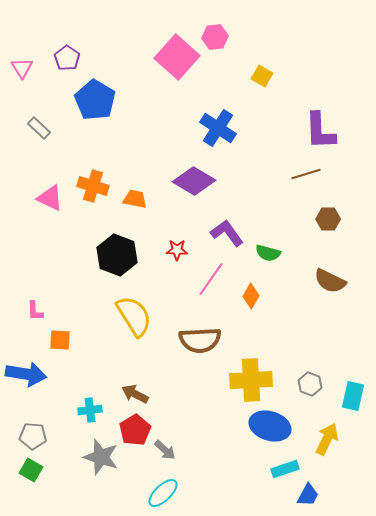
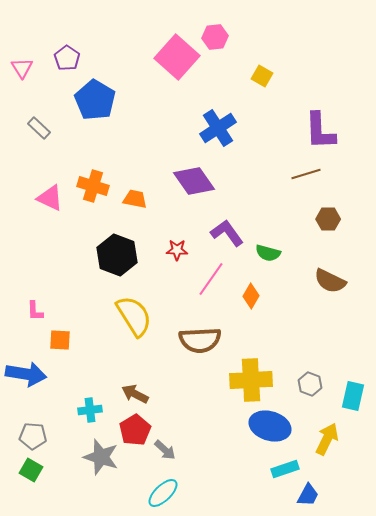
blue cross at (218, 128): rotated 24 degrees clockwise
purple diamond at (194, 181): rotated 24 degrees clockwise
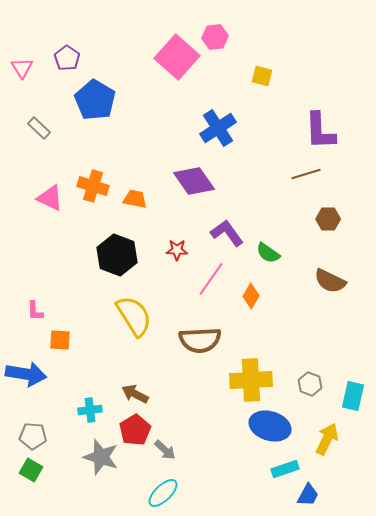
yellow square at (262, 76): rotated 15 degrees counterclockwise
green semicircle at (268, 253): rotated 20 degrees clockwise
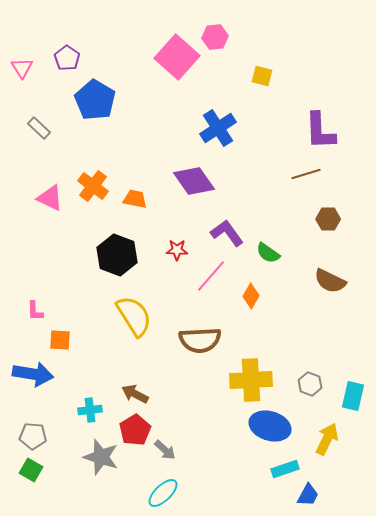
orange cross at (93, 186): rotated 20 degrees clockwise
pink line at (211, 279): moved 3 px up; rotated 6 degrees clockwise
blue arrow at (26, 374): moved 7 px right
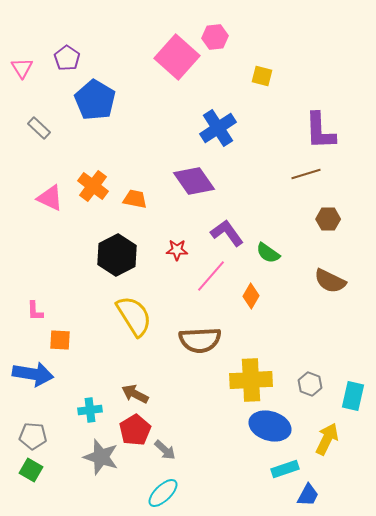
black hexagon at (117, 255): rotated 12 degrees clockwise
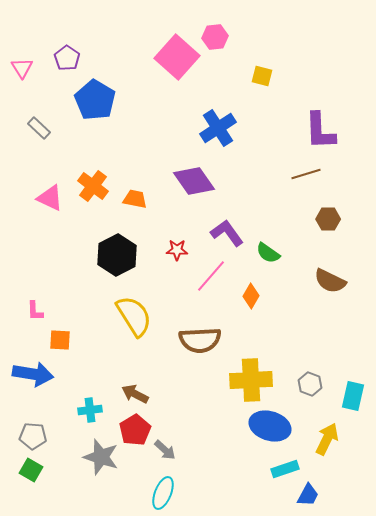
cyan ellipse at (163, 493): rotated 24 degrees counterclockwise
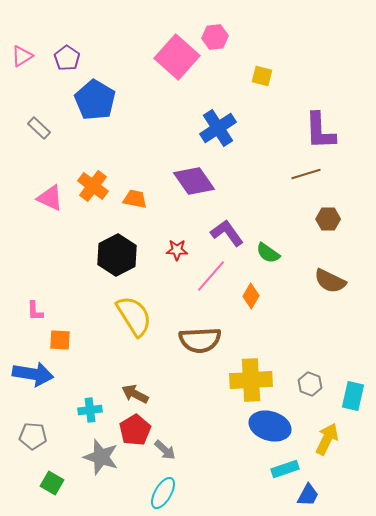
pink triangle at (22, 68): moved 12 px up; rotated 30 degrees clockwise
green square at (31, 470): moved 21 px right, 13 px down
cyan ellipse at (163, 493): rotated 8 degrees clockwise
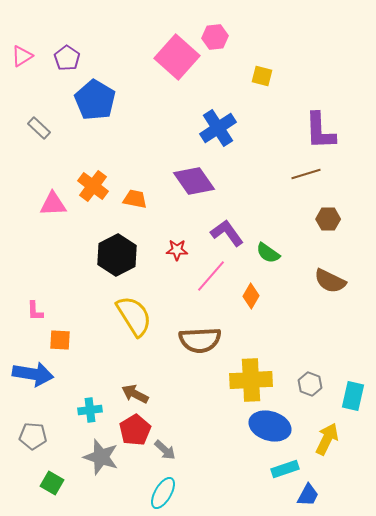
pink triangle at (50, 198): moved 3 px right, 6 px down; rotated 28 degrees counterclockwise
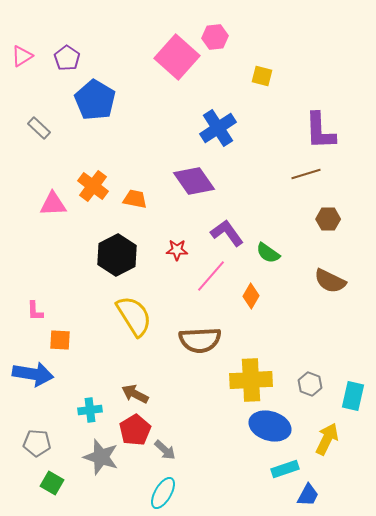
gray pentagon at (33, 436): moved 4 px right, 7 px down
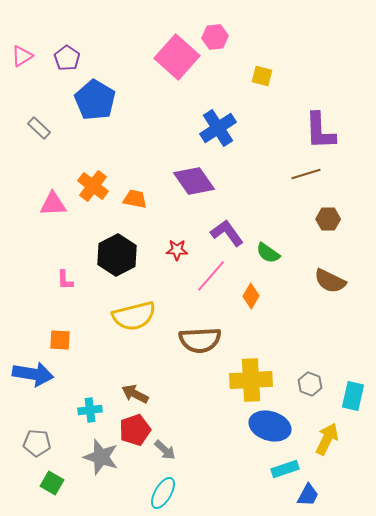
pink L-shape at (35, 311): moved 30 px right, 31 px up
yellow semicircle at (134, 316): rotated 108 degrees clockwise
red pentagon at (135, 430): rotated 12 degrees clockwise
